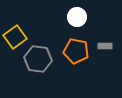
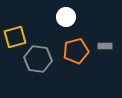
white circle: moved 11 px left
yellow square: rotated 20 degrees clockwise
orange pentagon: rotated 25 degrees counterclockwise
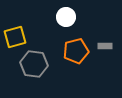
gray hexagon: moved 4 px left, 5 px down
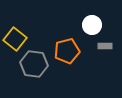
white circle: moved 26 px right, 8 px down
yellow square: moved 2 px down; rotated 35 degrees counterclockwise
orange pentagon: moved 9 px left
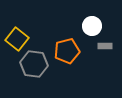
white circle: moved 1 px down
yellow square: moved 2 px right
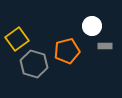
yellow square: rotated 15 degrees clockwise
gray hexagon: rotated 8 degrees clockwise
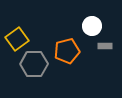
gray hexagon: rotated 16 degrees counterclockwise
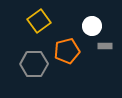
yellow square: moved 22 px right, 18 px up
